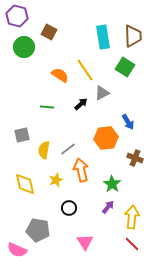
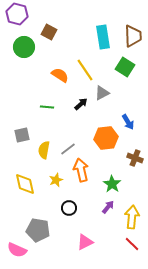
purple hexagon: moved 2 px up
pink triangle: rotated 36 degrees clockwise
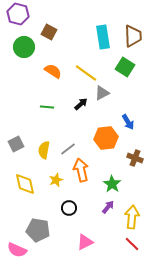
purple hexagon: moved 1 px right
yellow line: moved 1 px right, 3 px down; rotated 20 degrees counterclockwise
orange semicircle: moved 7 px left, 4 px up
gray square: moved 6 px left, 9 px down; rotated 14 degrees counterclockwise
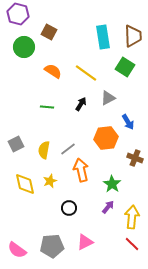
gray triangle: moved 6 px right, 5 px down
black arrow: rotated 16 degrees counterclockwise
yellow star: moved 6 px left, 1 px down
gray pentagon: moved 14 px right, 16 px down; rotated 15 degrees counterclockwise
pink semicircle: rotated 12 degrees clockwise
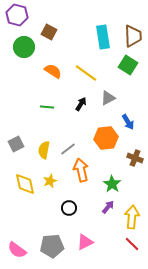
purple hexagon: moved 1 px left, 1 px down
green square: moved 3 px right, 2 px up
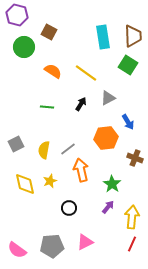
red line: rotated 70 degrees clockwise
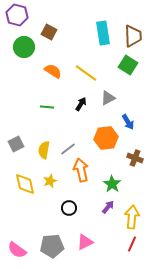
cyan rectangle: moved 4 px up
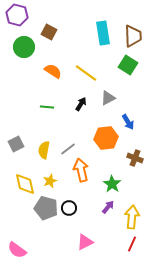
gray pentagon: moved 6 px left, 38 px up; rotated 20 degrees clockwise
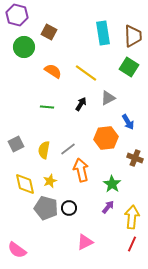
green square: moved 1 px right, 2 px down
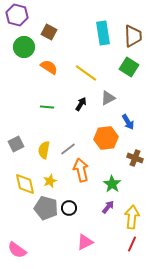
orange semicircle: moved 4 px left, 4 px up
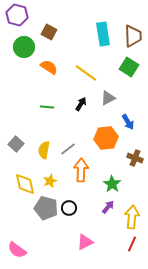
cyan rectangle: moved 1 px down
gray square: rotated 21 degrees counterclockwise
orange arrow: rotated 15 degrees clockwise
